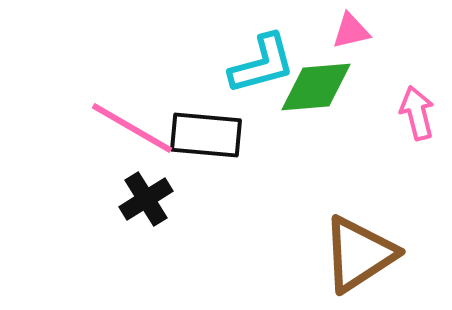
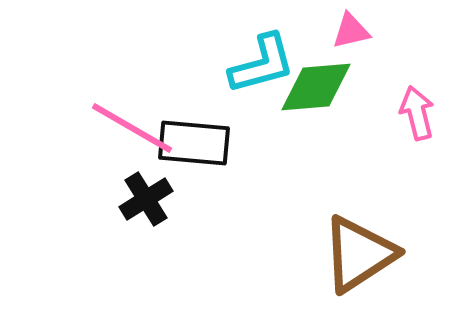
black rectangle: moved 12 px left, 8 px down
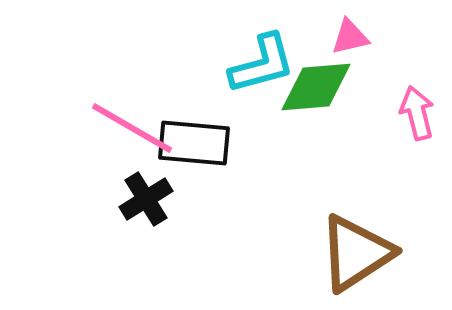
pink triangle: moved 1 px left, 6 px down
brown triangle: moved 3 px left, 1 px up
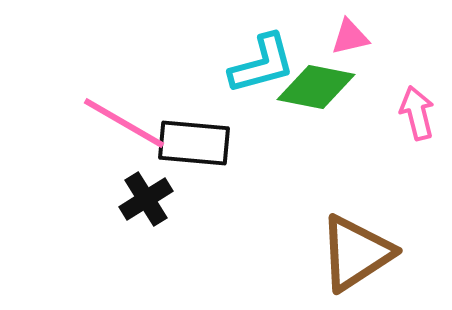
green diamond: rotated 16 degrees clockwise
pink line: moved 8 px left, 5 px up
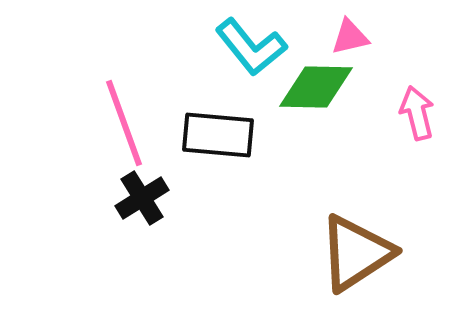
cyan L-shape: moved 11 px left, 17 px up; rotated 66 degrees clockwise
green diamond: rotated 10 degrees counterclockwise
pink line: rotated 40 degrees clockwise
black rectangle: moved 24 px right, 8 px up
black cross: moved 4 px left, 1 px up
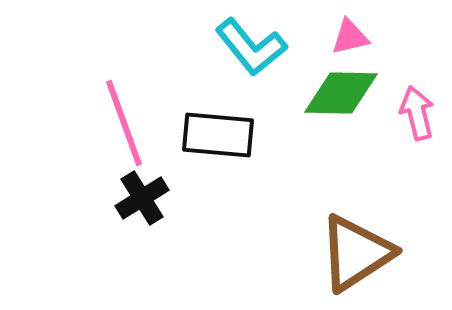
green diamond: moved 25 px right, 6 px down
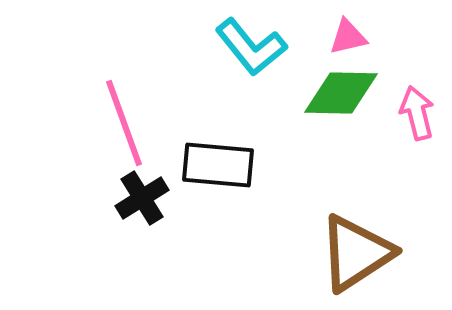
pink triangle: moved 2 px left
black rectangle: moved 30 px down
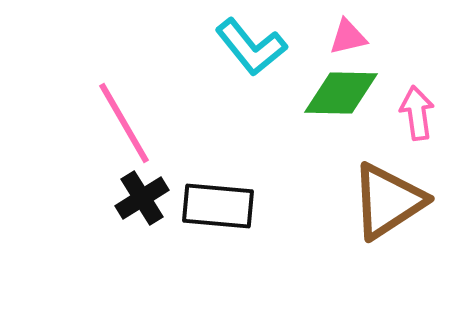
pink arrow: rotated 6 degrees clockwise
pink line: rotated 10 degrees counterclockwise
black rectangle: moved 41 px down
brown triangle: moved 32 px right, 52 px up
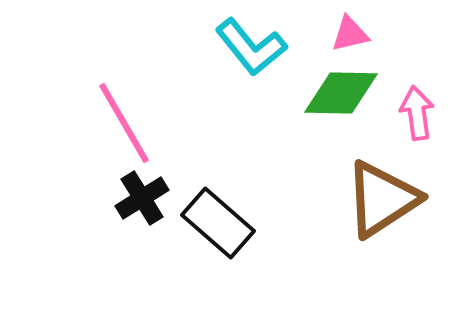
pink triangle: moved 2 px right, 3 px up
brown triangle: moved 6 px left, 2 px up
black rectangle: moved 17 px down; rotated 36 degrees clockwise
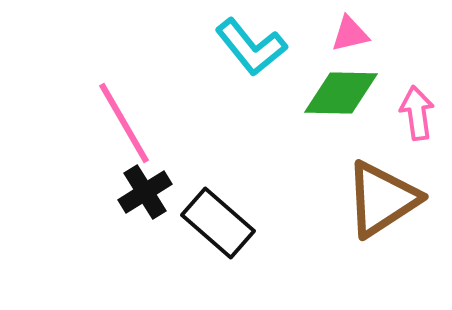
black cross: moved 3 px right, 6 px up
